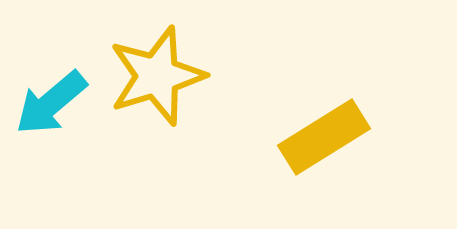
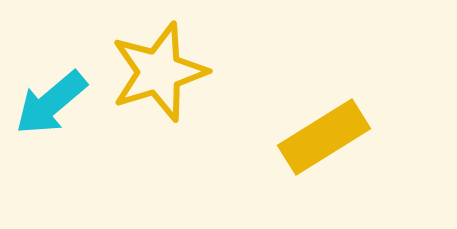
yellow star: moved 2 px right, 4 px up
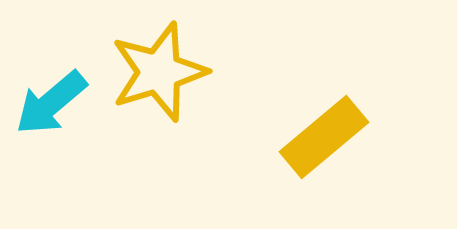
yellow rectangle: rotated 8 degrees counterclockwise
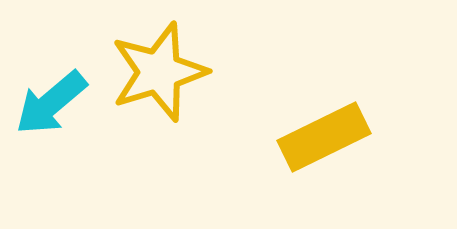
yellow rectangle: rotated 14 degrees clockwise
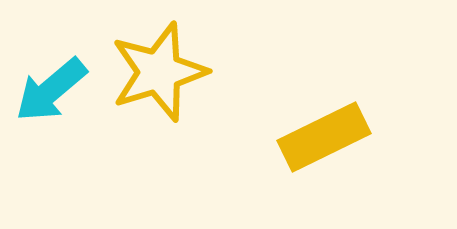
cyan arrow: moved 13 px up
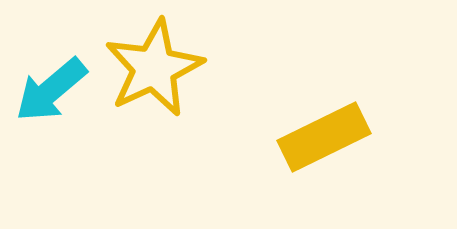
yellow star: moved 5 px left, 4 px up; rotated 8 degrees counterclockwise
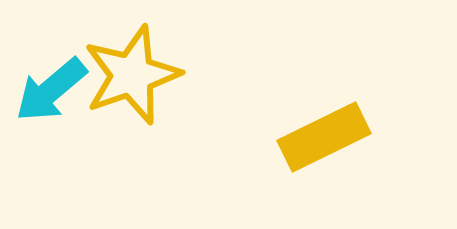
yellow star: moved 22 px left, 7 px down; rotated 6 degrees clockwise
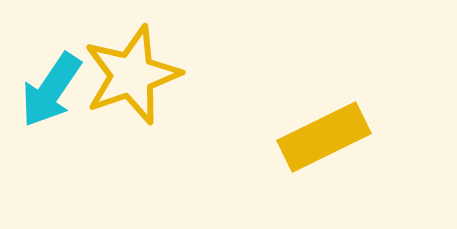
cyan arrow: rotated 16 degrees counterclockwise
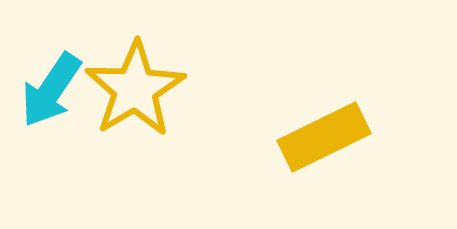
yellow star: moved 3 px right, 14 px down; rotated 12 degrees counterclockwise
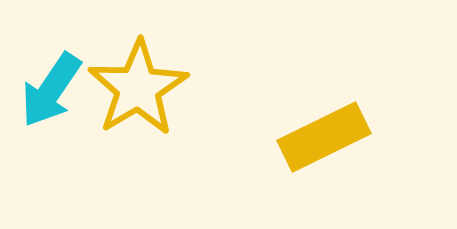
yellow star: moved 3 px right, 1 px up
